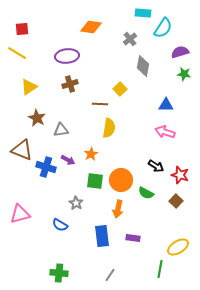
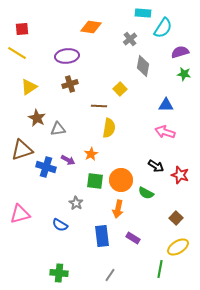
brown line: moved 1 px left, 2 px down
gray triangle: moved 3 px left, 1 px up
brown triangle: rotated 40 degrees counterclockwise
brown square: moved 17 px down
purple rectangle: rotated 24 degrees clockwise
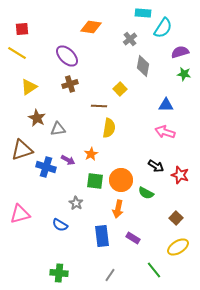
purple ellipse: rotated 50 degrees clockwise
green line: moved 6 px left, 1 px down; rotated 48 degrees counterclockwise
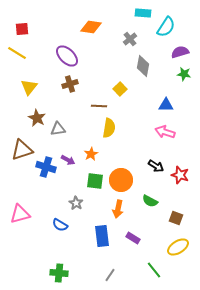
cyan semicircle: moved 3 px right, 1 px up
yellow triangle: rotated 18 degrees counterclockwise
green semicircle: moved 4 px right, 8 px down
brown square: rotated 24 degrees counterclockwise
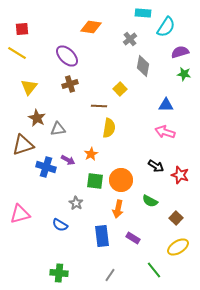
brown triangle: moved 1 px right, 5 px up
brown square: rotated 24 degrees clockwise
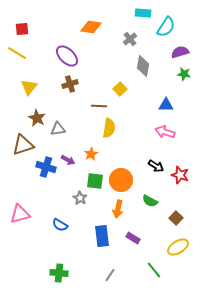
gray star: moved 4 px right, 5 px up
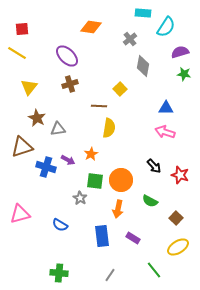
blue triangle: moved 3 px down
brown triangle: moved 1 px left, 2 px down
black arrow: moved 2 px left; rotated 14 degrees clockwise
